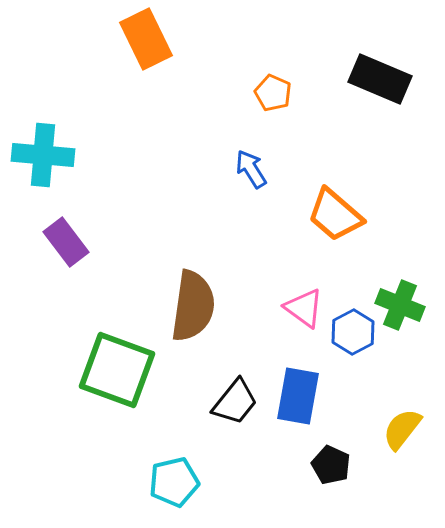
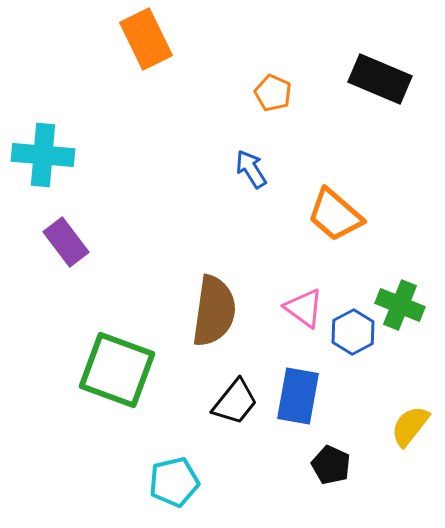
brown semicircle: moved 21 px right, 5 px down
yellow semicircle: moved 8 px right, 3 px up
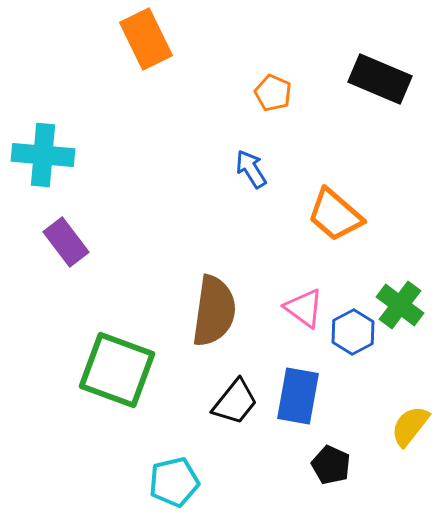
green cross: rotated 15 degrees clockwise
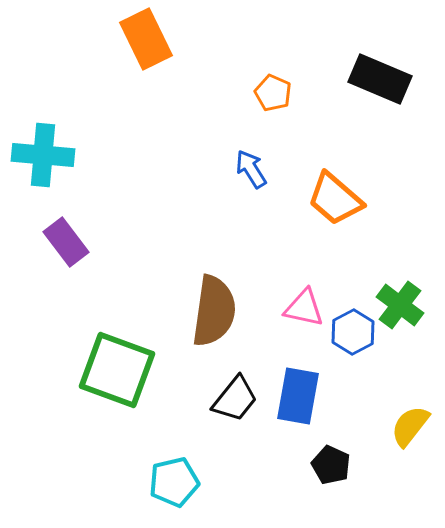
orange trapezoid: moved 16 px up
pink triangle: rotated 24 degrees counterclockwise
black trapezoid: moved 3 px up
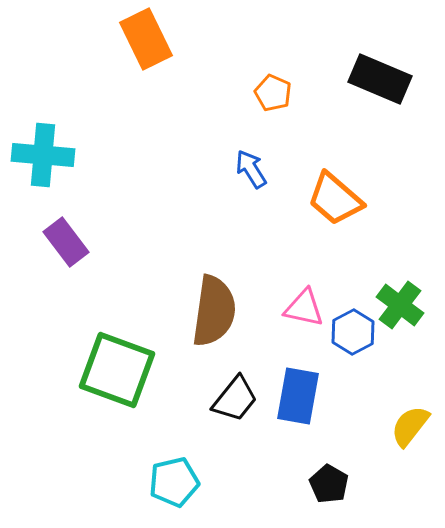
black pentagon: moved 2 px left, 19 px down; rotated 6 degrees clockwise
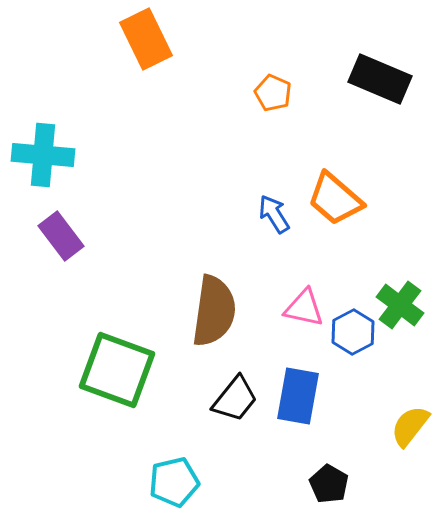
blue arrow: moved 23 px right, 45 px down
purple rectangle: moved 5 px left, 6 px up
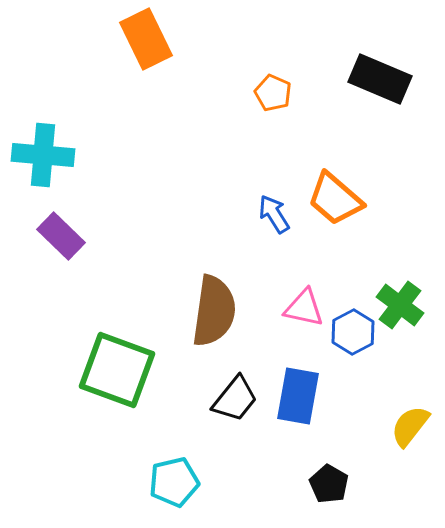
purple rectangle: rotated 9 degrees counterclockwise
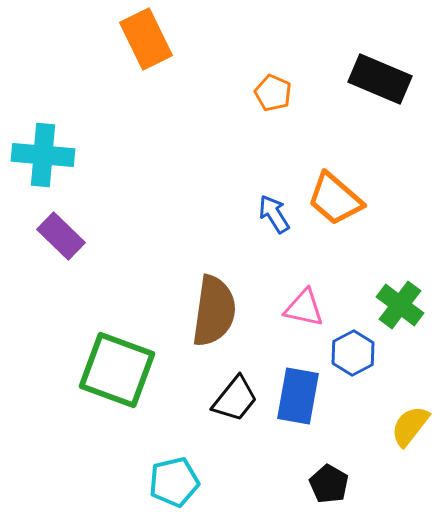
blue hexagon: moved 21 px down
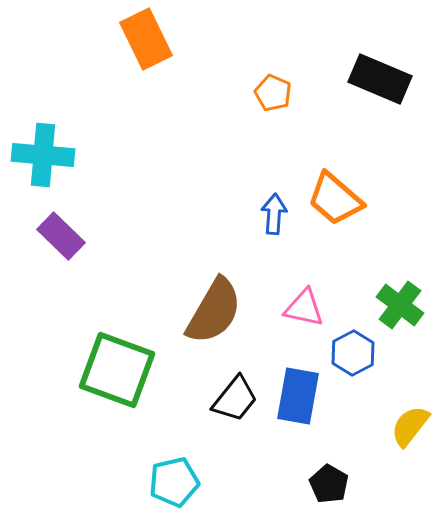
blue arrow: rotated 36 degrees clockwise
brown semicircle: rotated 22 degrees clockwise
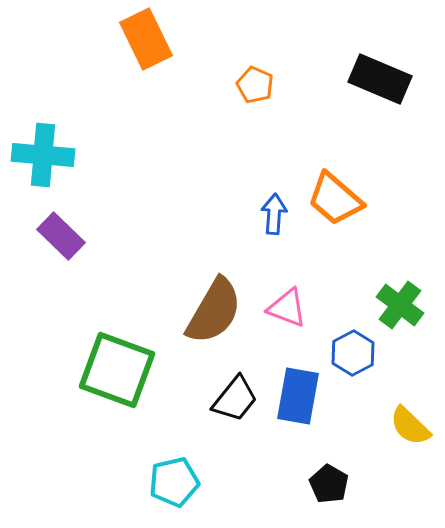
orange pentagon: moved 18 px left, 8 px up
pink triangle: moved 17 px left; rotated 9 degrees clockwise
yellow semicircle: rotated 84 degrees counterclockwise
